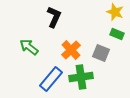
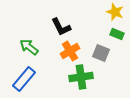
black L-shape: moved 7 px right, 10 px down; rotated 130 degrees clockwise
orange cross: moved 1 px left, 1 px down; rotated 12 degrees clockwise
blue rectangle: moved 27 px left
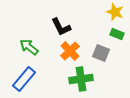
orange cross: rotated 12 degrees counterclockwise
green cross: moved 2 px down
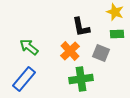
black L-shape: moved 20 px right; rotated 15 degrees clockwise
green rectangle: rotated 24 degrees counterclockwise
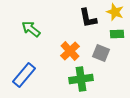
black L-shape: moved 7 px right, 9 px up
green arrow: moved 2 px right, 18 px up
blue rectangle: moved 4 px up
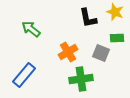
green rectangle: moved 4 px down
orange cross: moved 2 px left, 1 px down; rotated 12 degrees clockwise
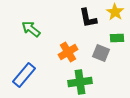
yellow star: rotated 12 degrees clockwise
green cross: moved 1 px left, 3 px down
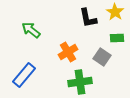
green arrow: moved 1 px down
gray square: moved 1 px right, 4 px down; rotated 12 degrees clockwise
